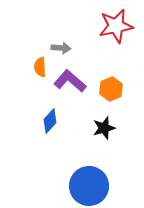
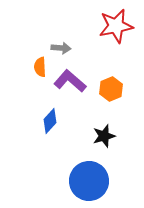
black star: moved 8 px down
blue circle: moved 5 px up
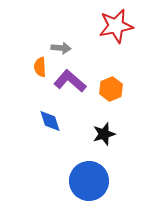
blue diamond: rotated 60 degrees counterclockwise
black star: moved 2 px up
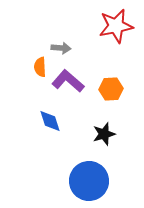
purple L-shape: moved 2 px left
orange hexagon: rotated 20 degrees clockwise
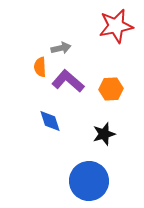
gray arrow: rotated 18 degrees counterclockwise
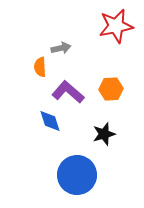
purple L-shape: moved 11 px down
blue circle: moved 12 px left, 6 px up
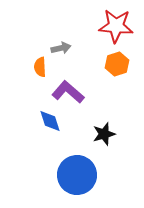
red star: rotated 16 degrees clockwise
orange hexagon: moved 6 px right, 25 px up; rotated 15 degrees counterclockwise
